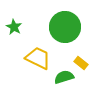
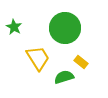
green circle: moved 1 px down
yellow trapezoid: rotated 32 degrees clockwise
yellow rectangle: moved 1 px up
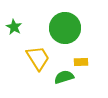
yellow rectangle: rotated 40 degrees counterclockwise
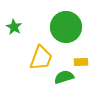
green circle: moved 1 px right, 1 px up
yellow trapezoid: moved 3 px right; rotated 52 degrees clockwise
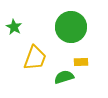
green circle: moved 5 px right
yellow trapezoid: moved 6 px left
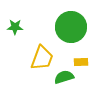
green star: moved 1 px right; rotated 28 degrees counterclockwise
yellow trapezoid: moved 7 px right
